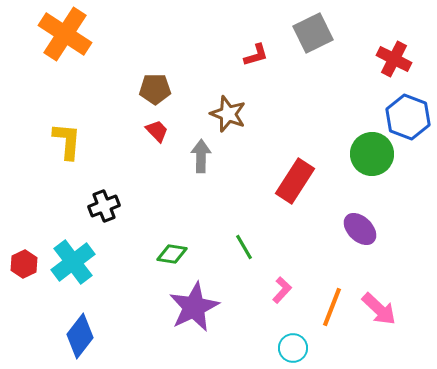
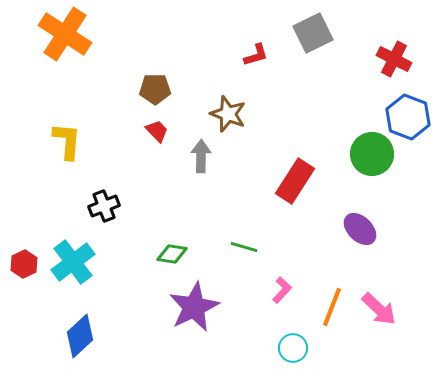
green line: rotated 44 degrees counterclockwise
blue diamond: rotated 9 degrees clockwise
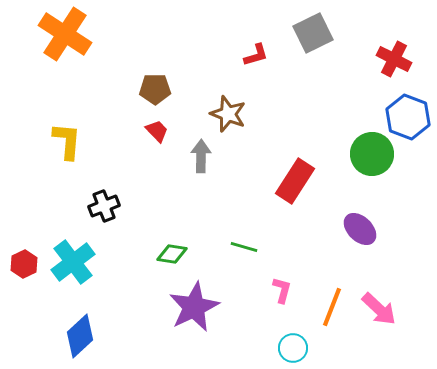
pink L-shape: rotated 28 degrees counterclockwise
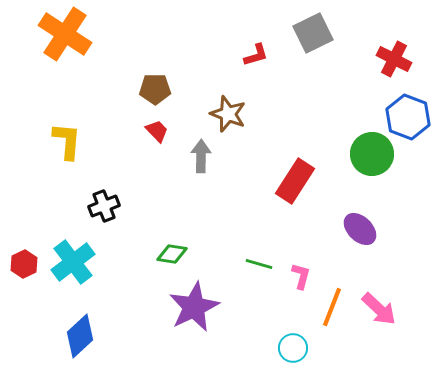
green line: moved 15 px right, 17 px down
pink L-shape: moved 19 px right, 14 px up
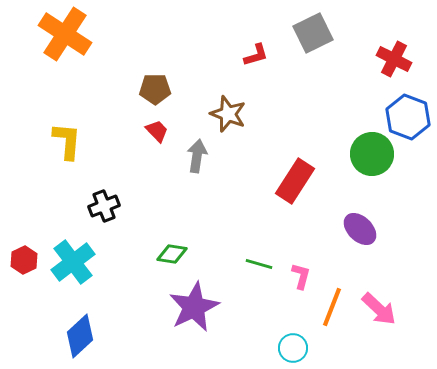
gray arrow: moved 4 px left; rotated 8 degrees clockwise
red hexagon: moved 4 px up
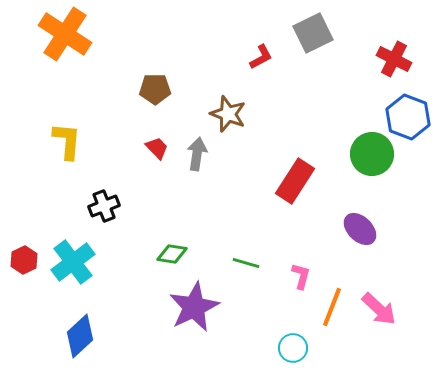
red L-shape: moved 5 px right, 2 px down; rotated 12 degrees counterclockwise
red trapezoid: moved 17 px down
gray arrow: moved 2 px up
green line: moved 13 px left, 1 px up
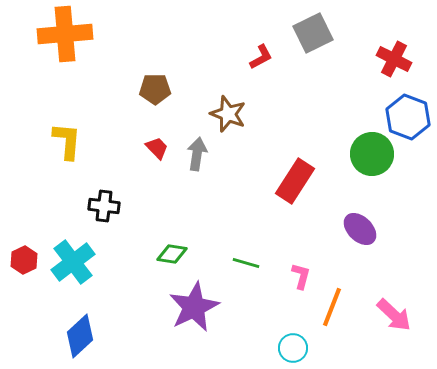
orange cross: rotated 38 degrees counterclockwise
black cross: rotated 28 degrees clockwise
pink arrow: moved 15 px right, 6 px down
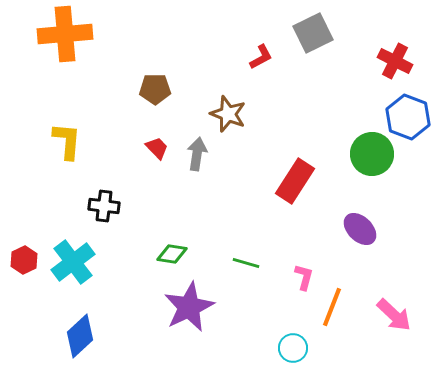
red cross: moved 1 px right, 2 px down
pink L-shape: moved 3 px right, 1 px down
purple star: moved 5 px left
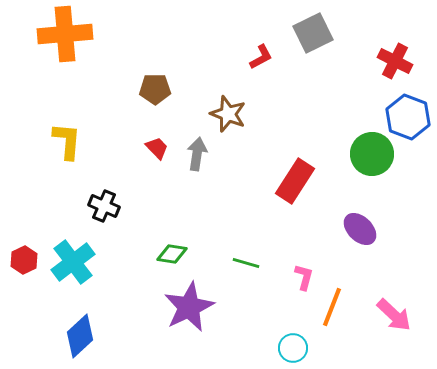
black cross: rotated 16 degrees clockwise
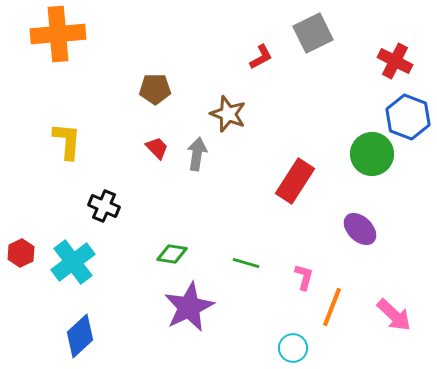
orange cross: moved 7 px left
red hexagon: moved 3 px left, 7 px up
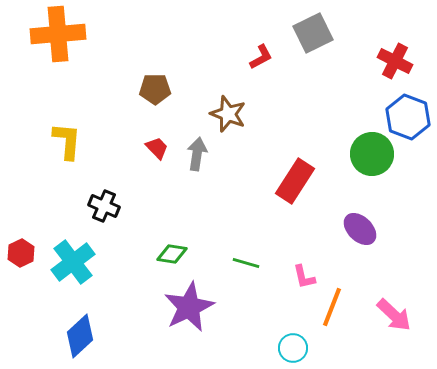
pink L-shape: rotated 152 degrees clockwise
